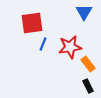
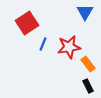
blue triangle: moved 1 px right
red square: moved 5 px left; rotated 25 degrees counterclockwise
red star: moved 1 px left
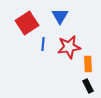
blue triangle: moved 25 px left, 4 px down
blue line: rotated 16 degrees counterclockwise
orange rectangle: rotated 35 degrees clockwise
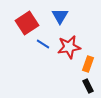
blue line: rotated 64 degrees counterclockwise
orange rectangle: rotated 21 degrees clockwise
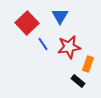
red square: rotated 10 degrees counterclockwise
blue line: rotated 24 degrees clockwise
black rectangle: moved 10 px left, 5 px up; rotated 24 degrees counterclockwise
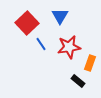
blue line: moved 2 px left
orange rectangle: moved 2 px right, 1 px up
